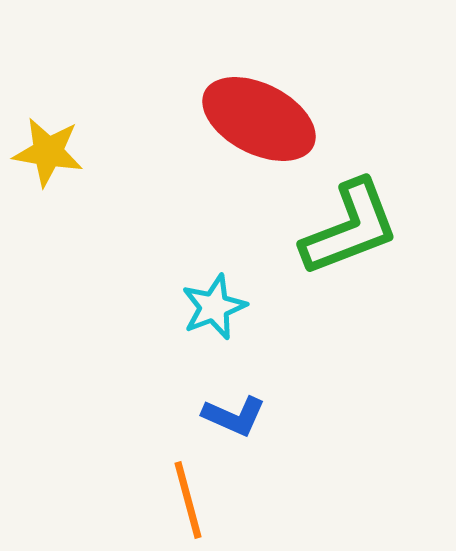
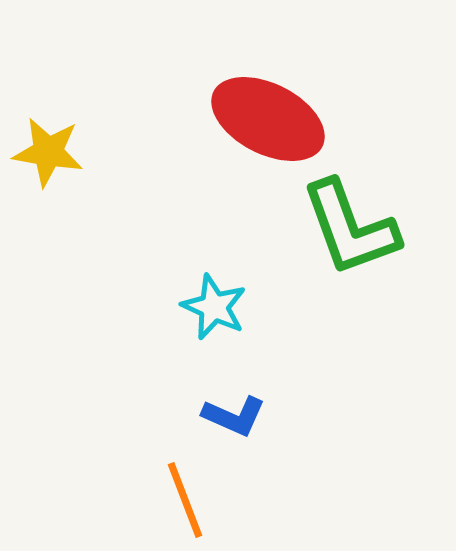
red ellipse: moved 9 px right
green L-shape: rotated 91 degrees clockwise
cyan star: rotated 26 degrees counterclockwise
orange line: moved 3 px left; rotated 6 degrees counterclockwise
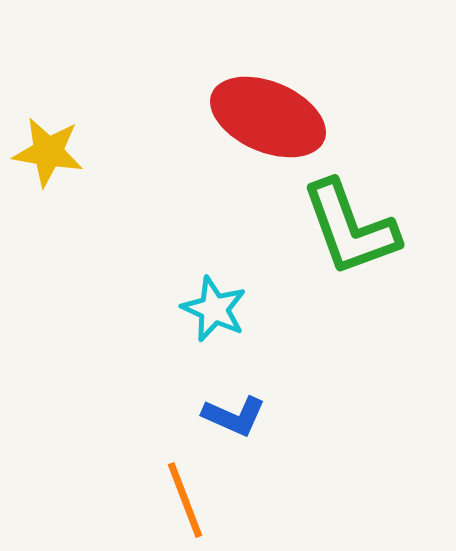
red ellipse: moved 2 px up; rotated 4 degrees counterclockwise
cyan star: moved 2 px down
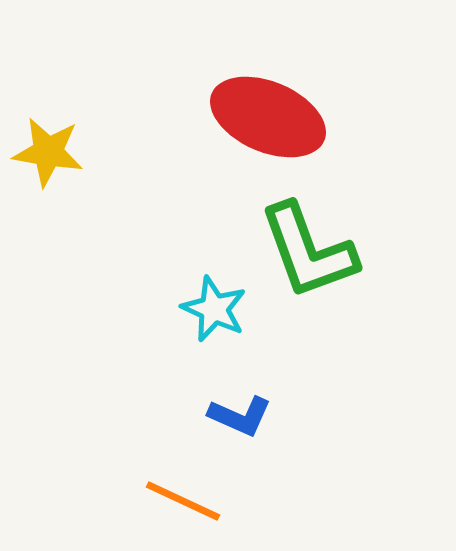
green L-shape: moved 42 px left, 23 px down
blue L-shape: moved 6 px right
orange line: moved 2 px left, 1 px down; rotated 44 degrees counterclockwise
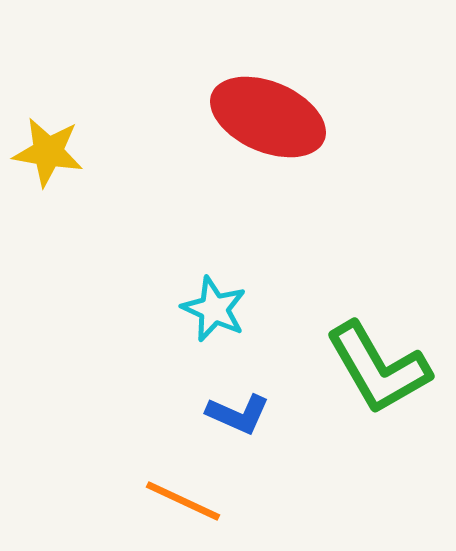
green L-shape: moved 70 px right, 117 px down; rotated 10 degrees counterclockwise
blue L-shape: moved 2 px left, 2 px up
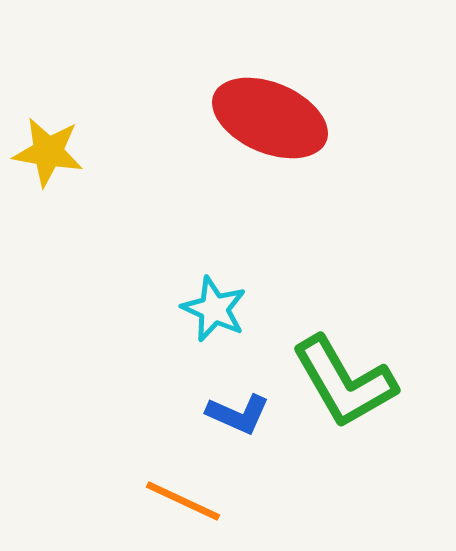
red ellipse: moved 2 px right, 1 px down
green L-shape: moved 34 px left, 14 px down
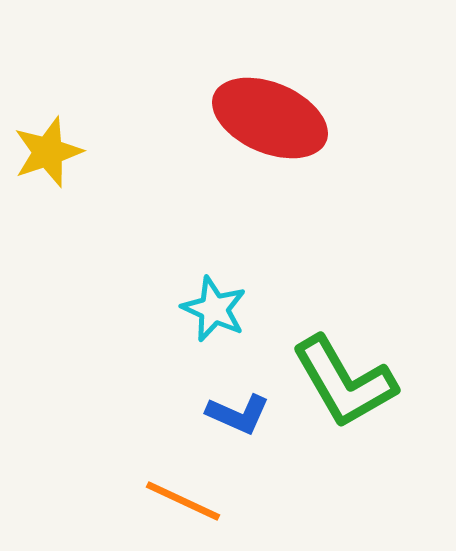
yellow star: rotated 28 degrees counterclockwise
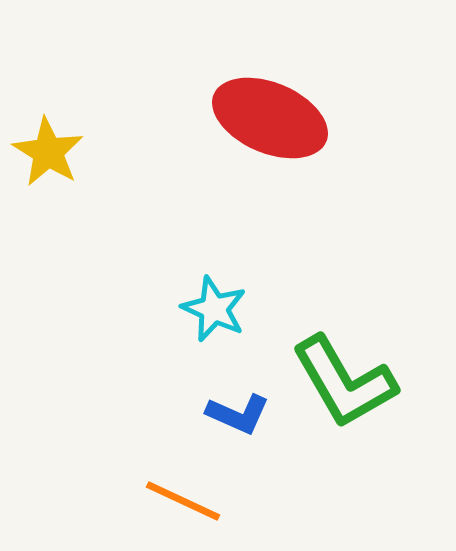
yellow star: rotated 22 degrees counterclockwise
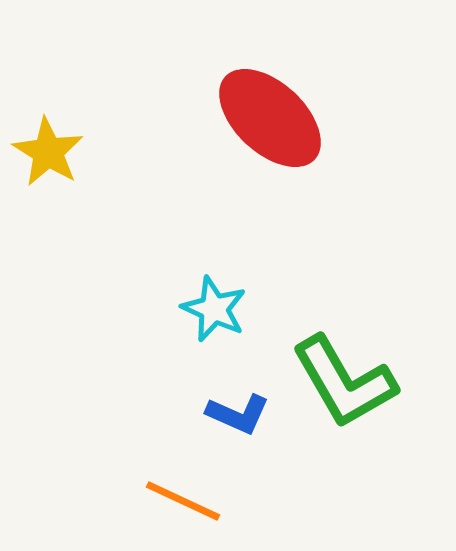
red ellipse: rotated 20 degrees clockwise
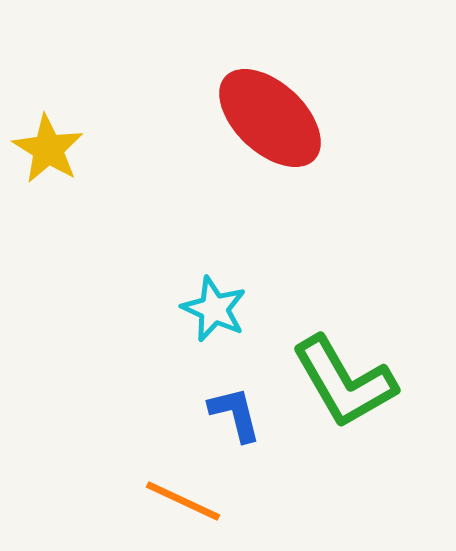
yellow star: moved 3 px up
blue L-shape: moved 3 px left; rotated 128 degrees counterclockwise
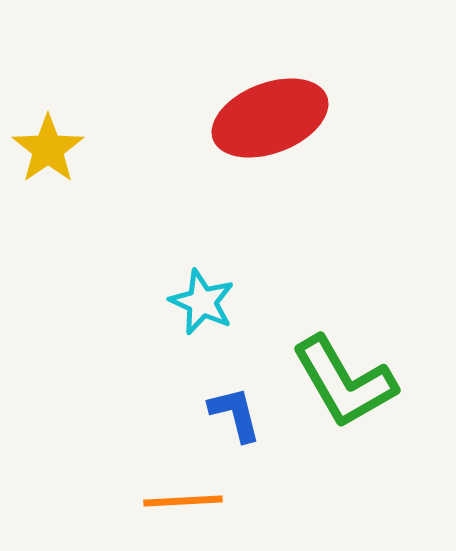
red ellipse: rotated 64 degrees counterclockwise
yellow star: rotated 6 degrees clockwise
cyan star: moved 12 px left, 7 px up
orange line: rotated 28 degrees counterclockwise
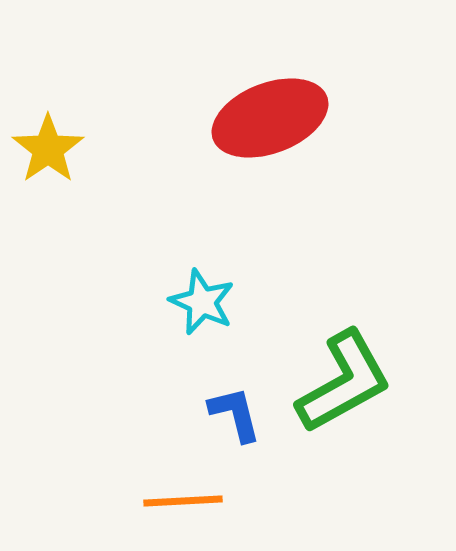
green L-shape: rotated 89 degrees counterclockwise
